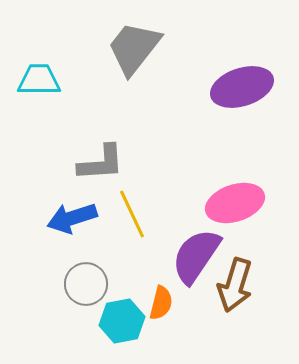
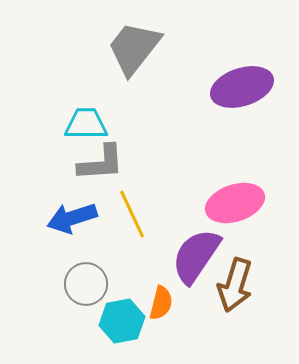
cyan trapezoid: moved 47 px right, 44 px down
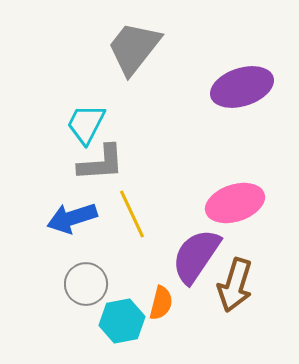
cyan trapezoid: rotated 63 degrees counterclockwise
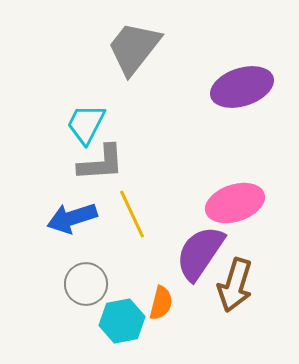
purple semicircle: moved 4 px right, 3 px up
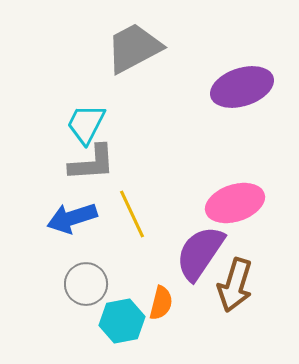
gray trapezoid: rotated 24 degrees clockwise
gray L-shape: moved 9 px left
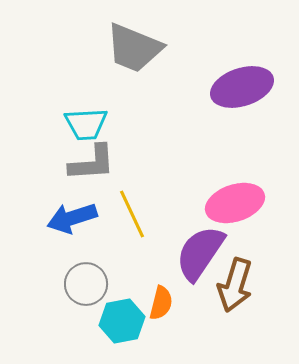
gray trapezoid: rotated 130 degrees counterclockwise
cyan trapezoid: rotated 120 degrees counterclockwise
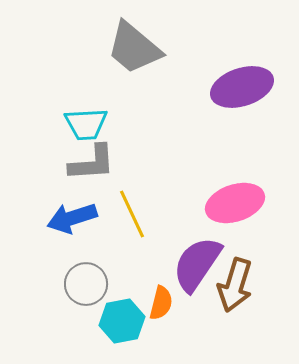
gray trapezoid: rotated 18 degrees clockwise
purple semicircle: moved 3 px left, 11 px down
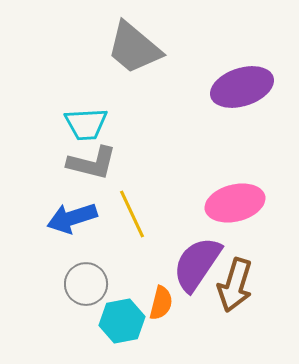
gray L-shape: rotated 18 degrees clockwise
pink ellipse: rotated 4 degrees clockwise
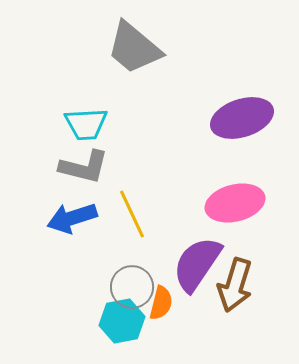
purple ellipse: moved 31 px down
gray L-shape: moved 8 px left, 4 px down
gray circle: moved 46 px right, 3 px down
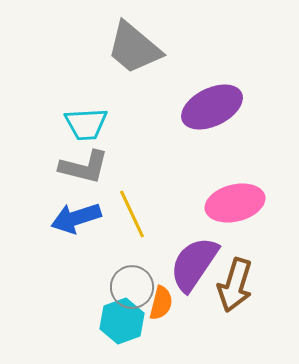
purple ellipse: moved 30 px left, 11 px up; rotated 8 degrees counterclockwise
blue arrow: moved 4 px right
purple semicircle: moved 3 px left
cyan hexagon: rotated 9 degrees counterclockwise
